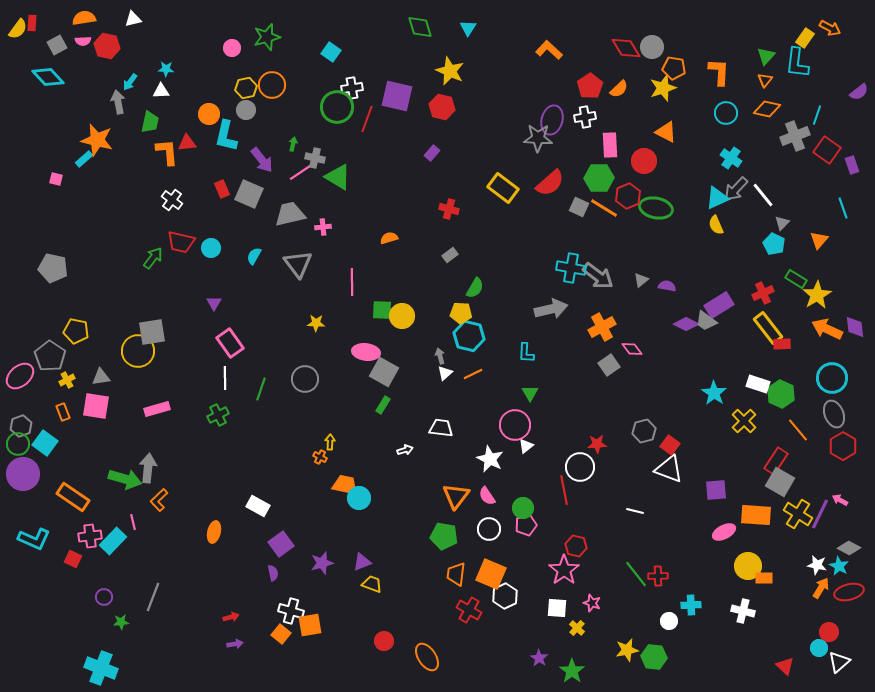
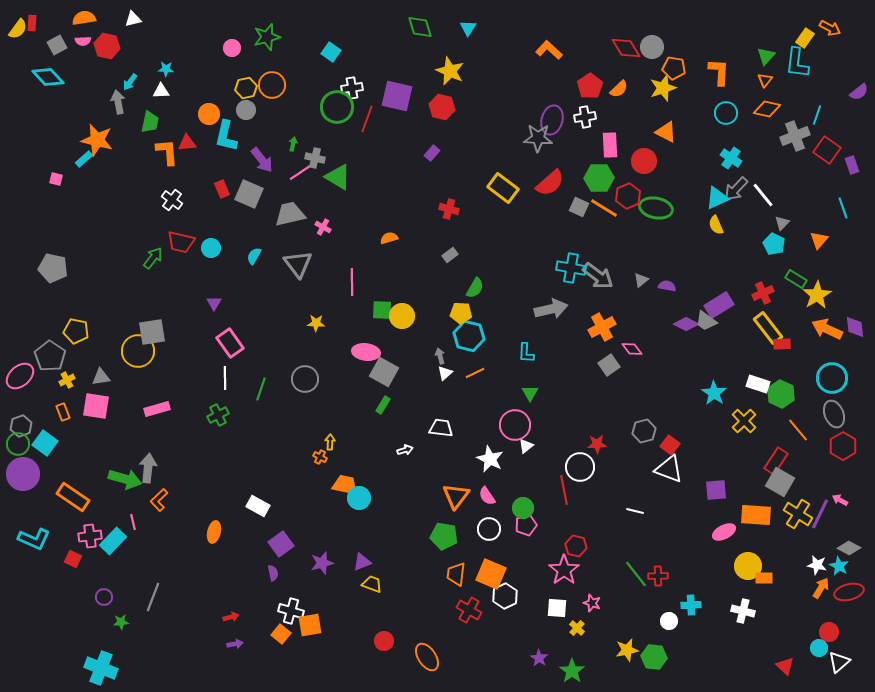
pink cross at (323, 227): rotated 35 degrees clockwise
orange line at (473, 374): moved 2 px right, 1 px up
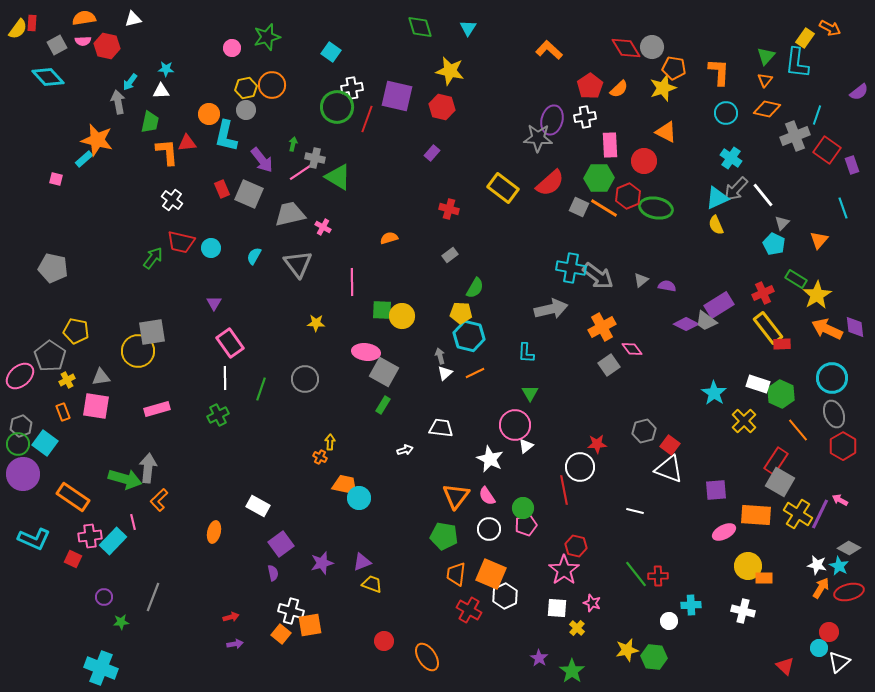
yellow star at (450, 71): rotated 12 degrees counterclockwise
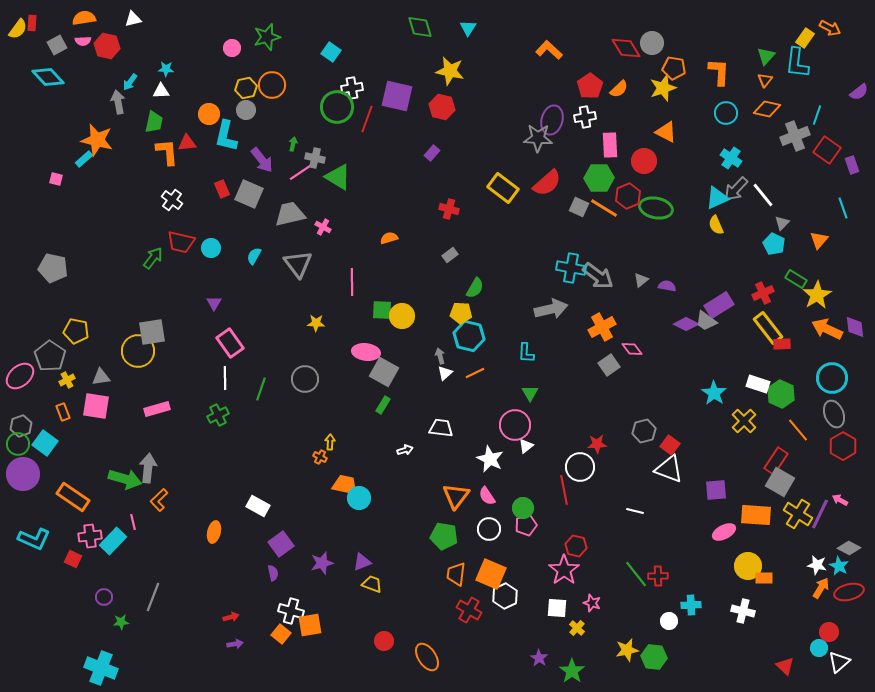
gray circle at (652, 47): moved 4 px up
green trapezoid at (150, 122): moved 4 px right
red semicircle at (550, 183): moved 3 px left
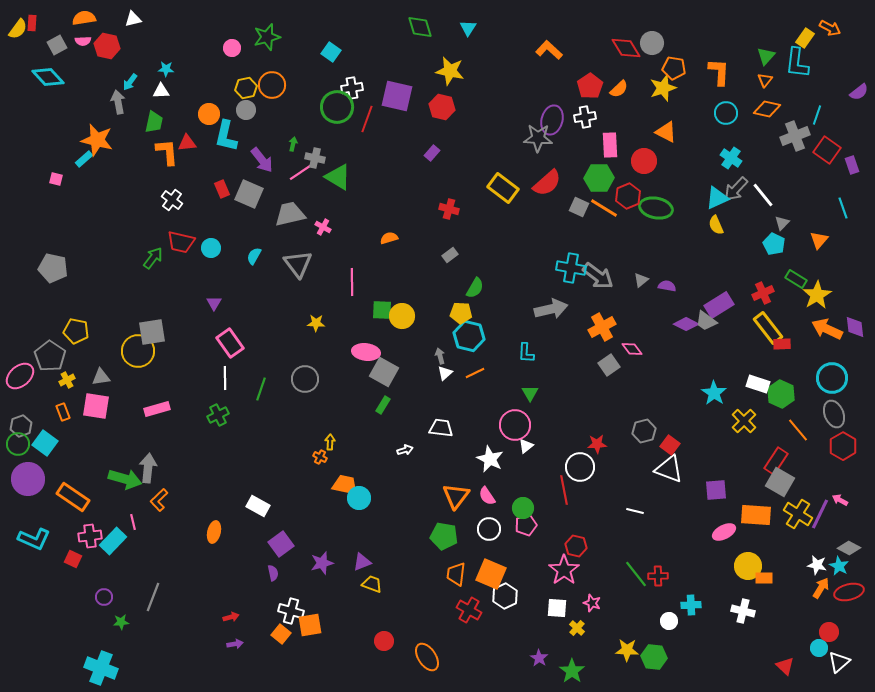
purple circle at (23, 474): moved 5 px right, 5 px down
yellow star at (627, 650): rotated 15 degrees clockwise
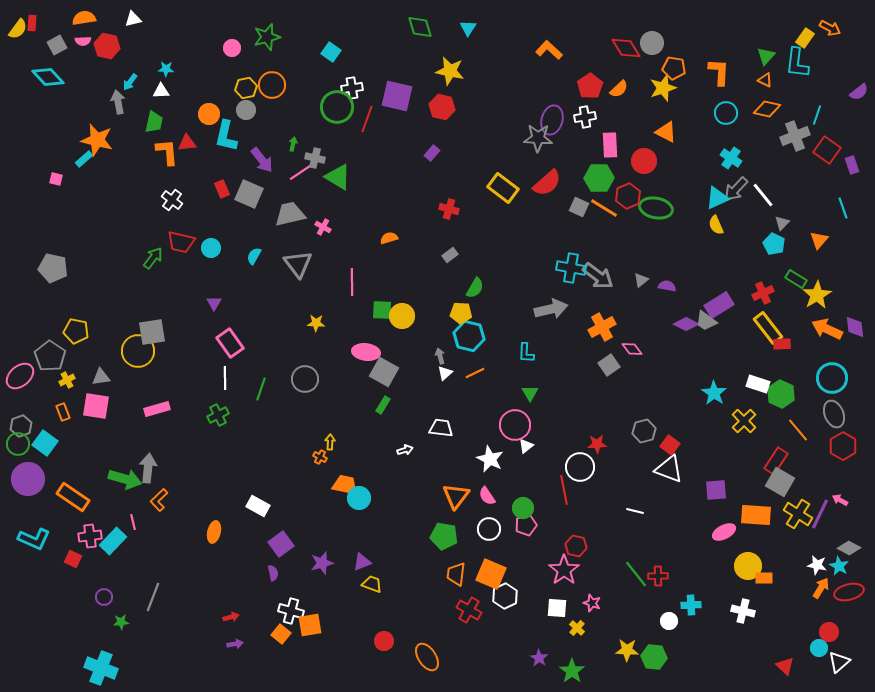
orange triangle at (765, 80): rotated 42 degrees counterclockwise
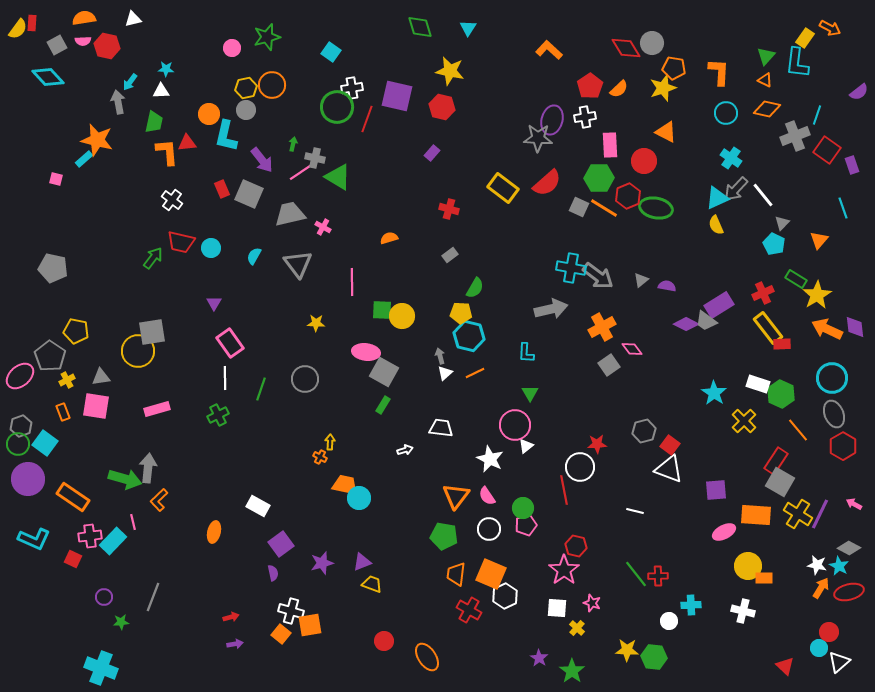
pink arrow at (840, 500): moved 14 px right, 4 px down
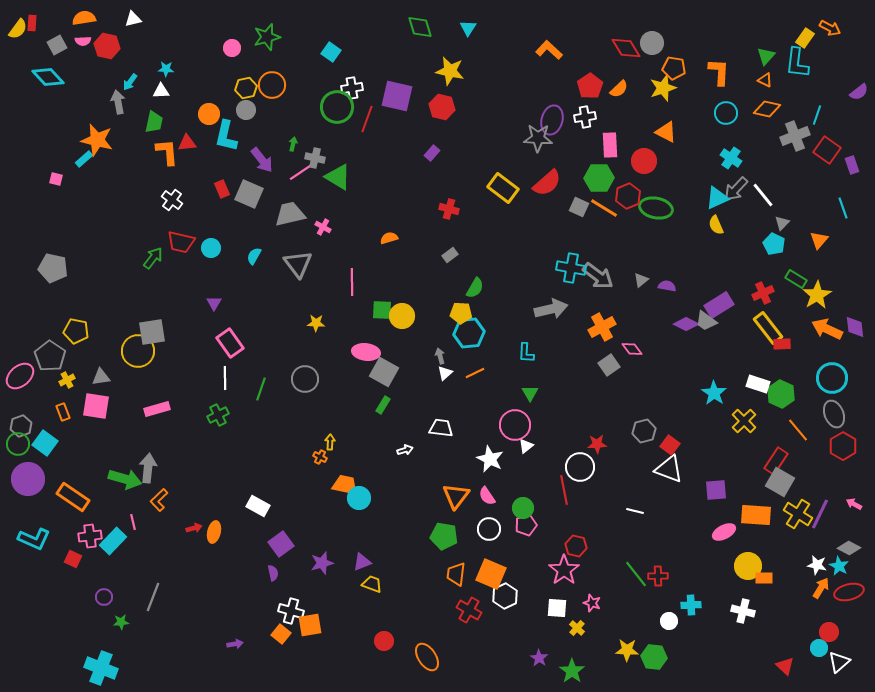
cyan hexagon at (469, 336): moved 3 px up; rotated 20 degrees counterclockwise
red arrow at (231, 617): moved 37 px left, 89 px up
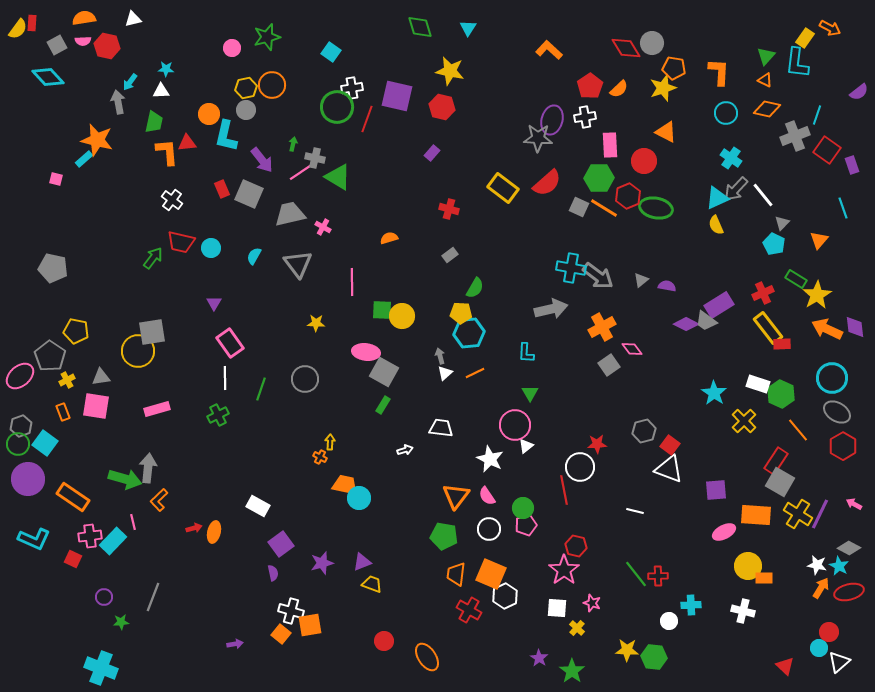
gray ellipse at (834, 414): moved 3 px right, 2 px up; rotated 36 degrees counterclockwise
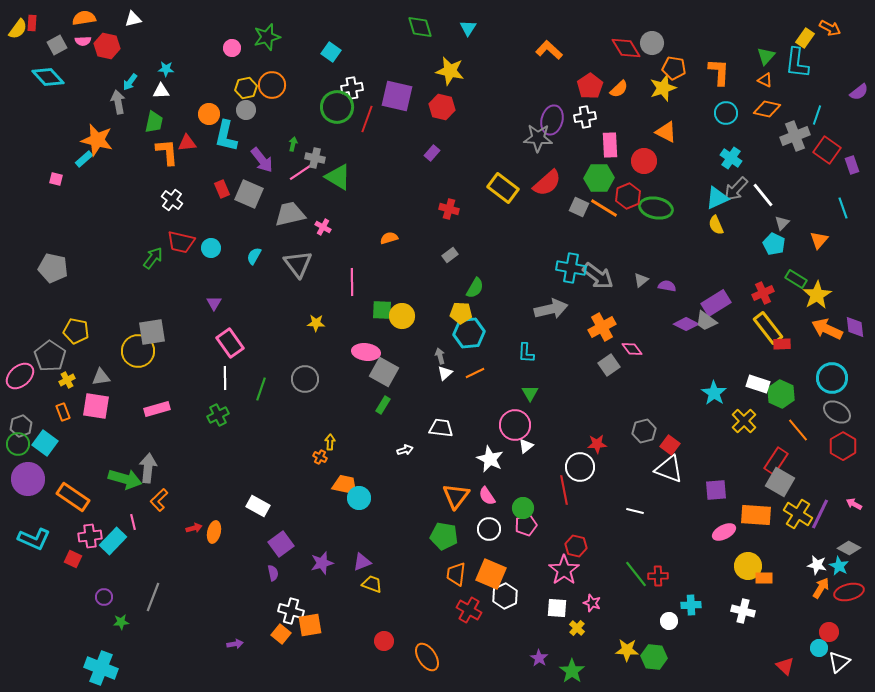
purple rectangle at (719, 305): moved 3 px left, 2 px up
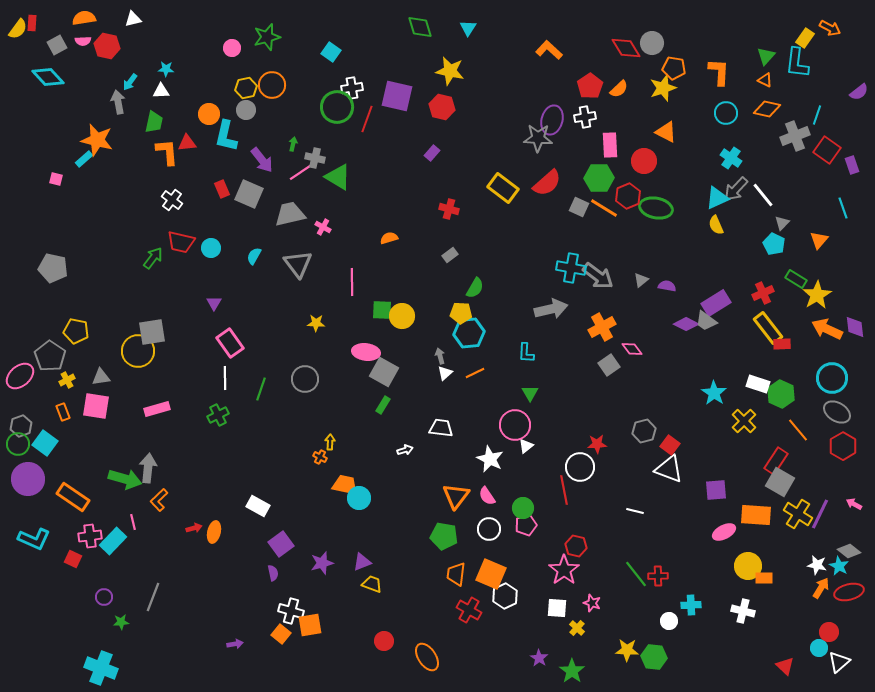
gray diamond at (849, 548): moved 3 px down; rotated 10 degrees clockwise
